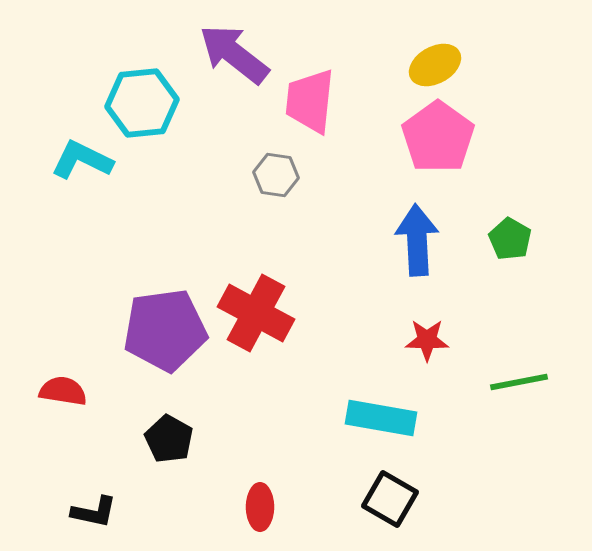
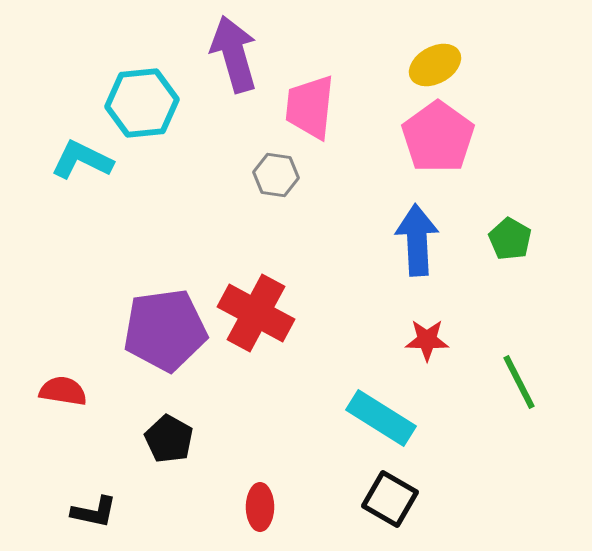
purple arrow: rotated 36 degrees clockwise
pink trapezoid: moved 6 px down
green line: rotated 74 degrees clockwise
cyan rectangle: rotated 22 degrees clockwise
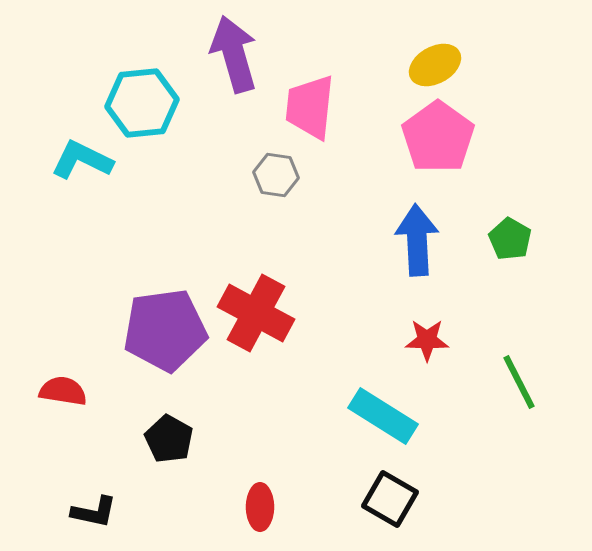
cyan rectangle: moved 2 px right, 2 px up
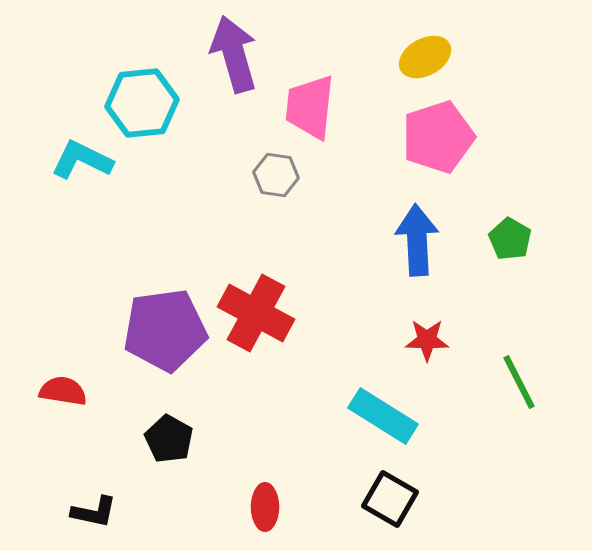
yellow ellipse: moved 10 px left, 8 px up
pink pentagon: rotated 18 degrees clockwise
red ellipse: moved 5 px right
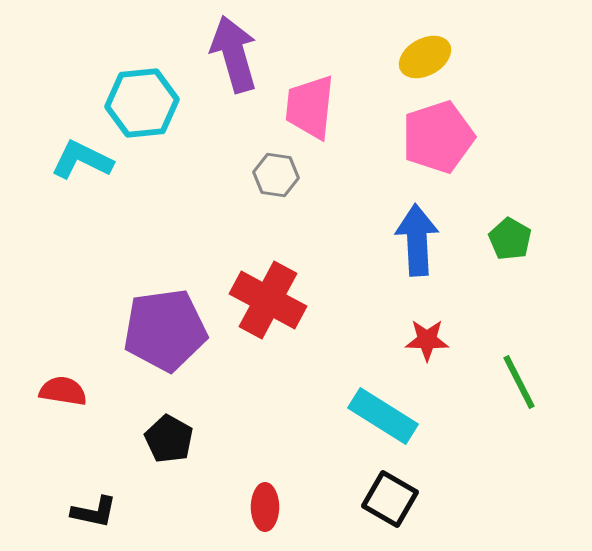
red cross: moved 12 px right, 13 px up
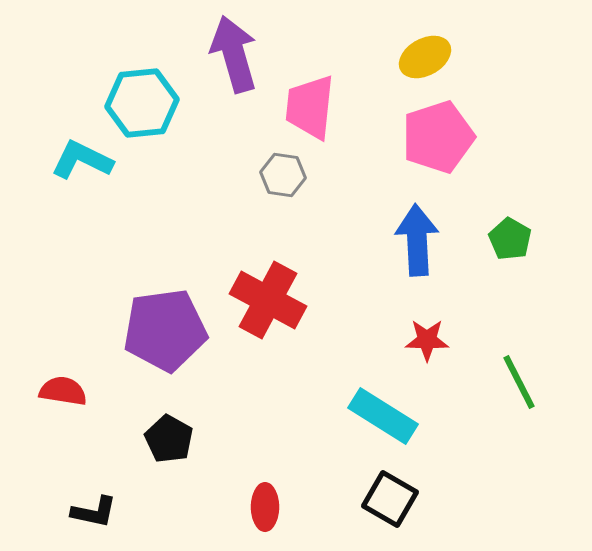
gray hexagon: moved 7 px right
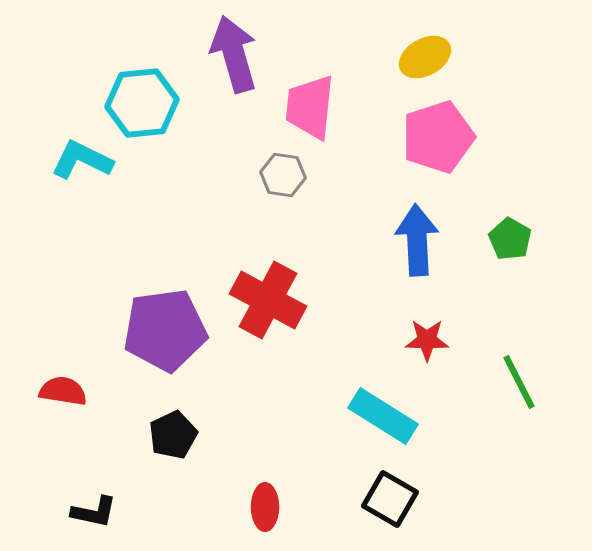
black pentagon: moved 4 px right, 4 px up; rotated 18 degrees clockwise
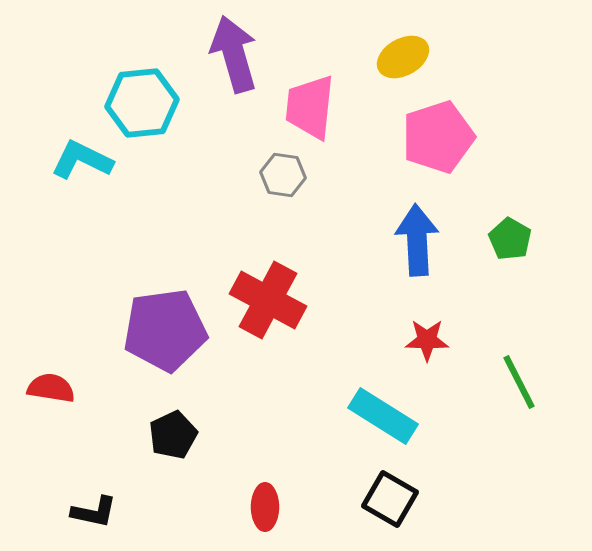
yellow ellipse: moved 22 px left
red semicircle: moved 12 px left, 3 px up
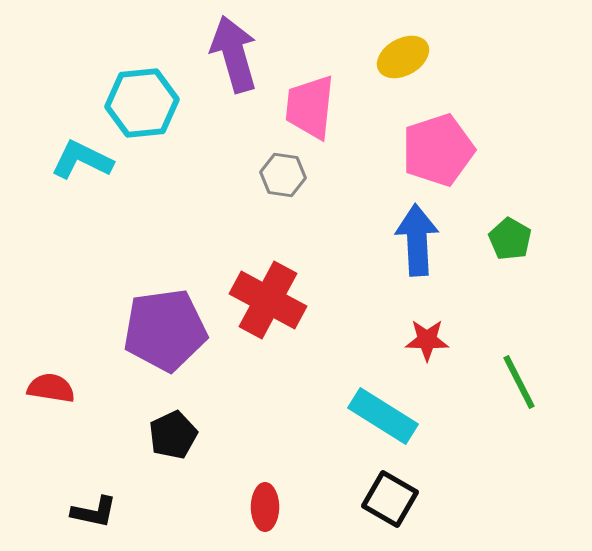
pink pentagon: moved 13 px down
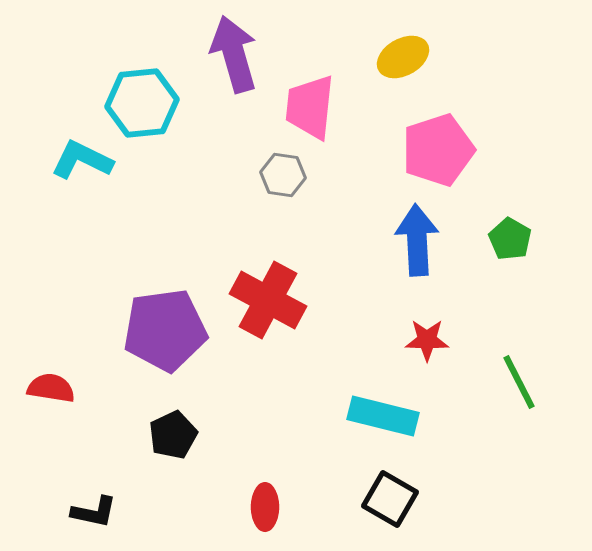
cyan rectangle: rotated 18 degrees counterclockwise
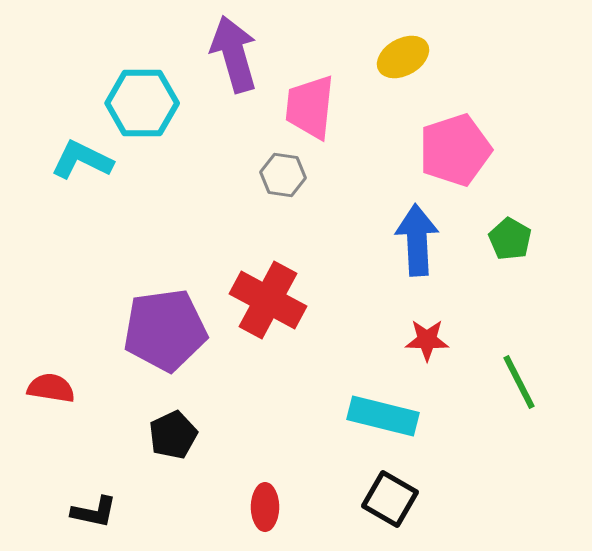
cyan hexagon: rotated 6 degrees clockwise
pink pentagon: moved 17 px right
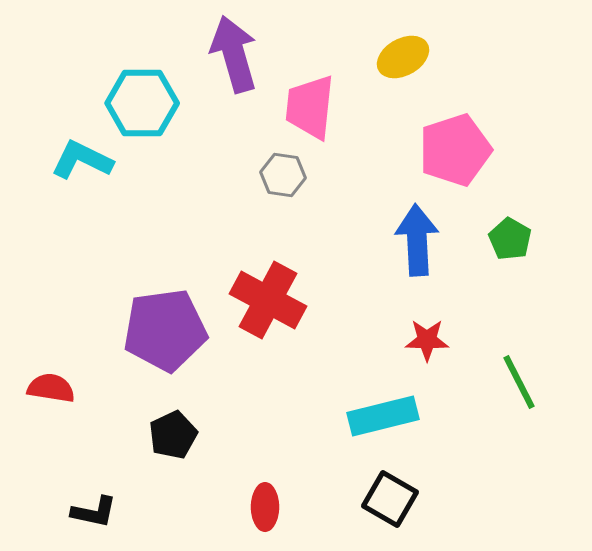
cyan rectangle: rotated 28 degrees counterclockwise
